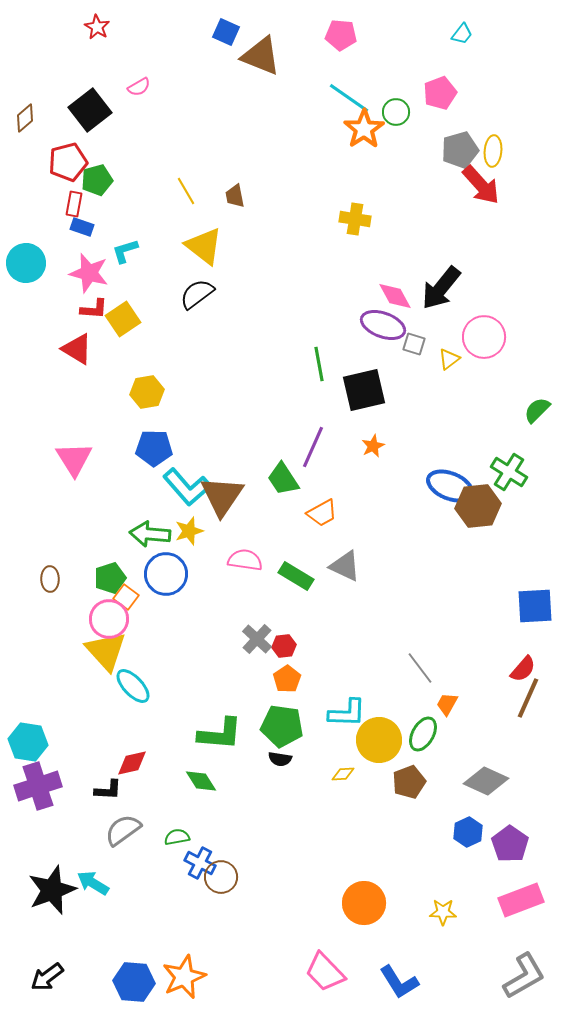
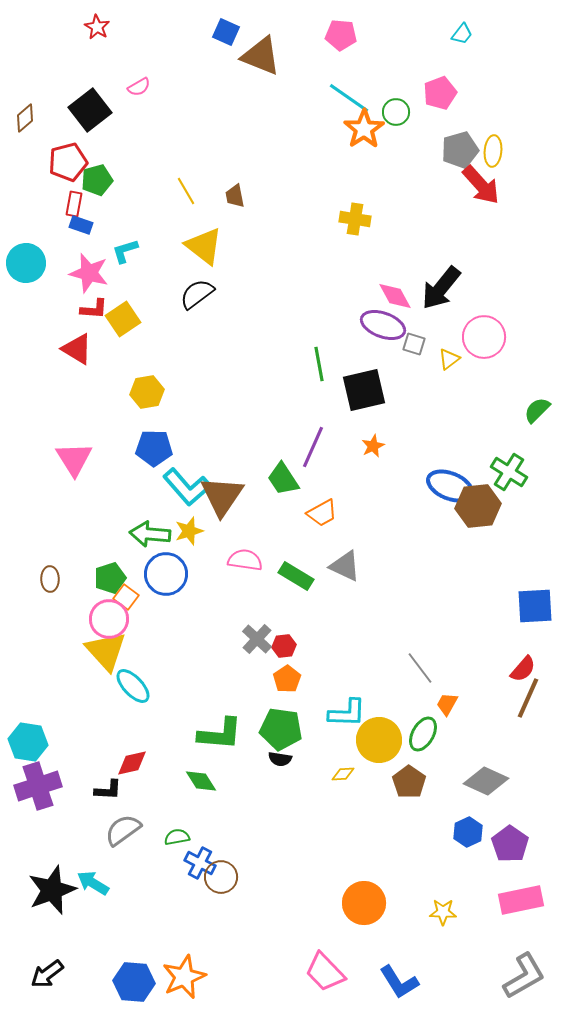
blue rectangle at (82, 227): moved 1 px left, 2 px up
green pentagon at (282, 726): moved 1 px left, 3 px down
brown pentagon at (409, 782): rotated 16 degrees counterclockwise
pink rectangle at (521, 900): rotated 9 degrees clockwise
black arrow at (47, 977): moved 3 px up
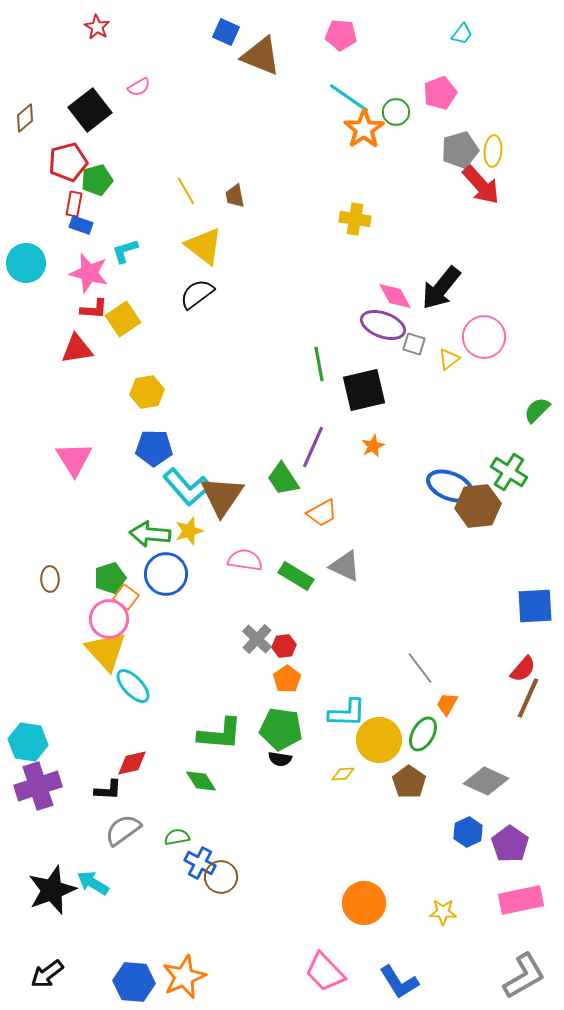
red triangle at (77, 349): rotated 40 degrees counterclockwise
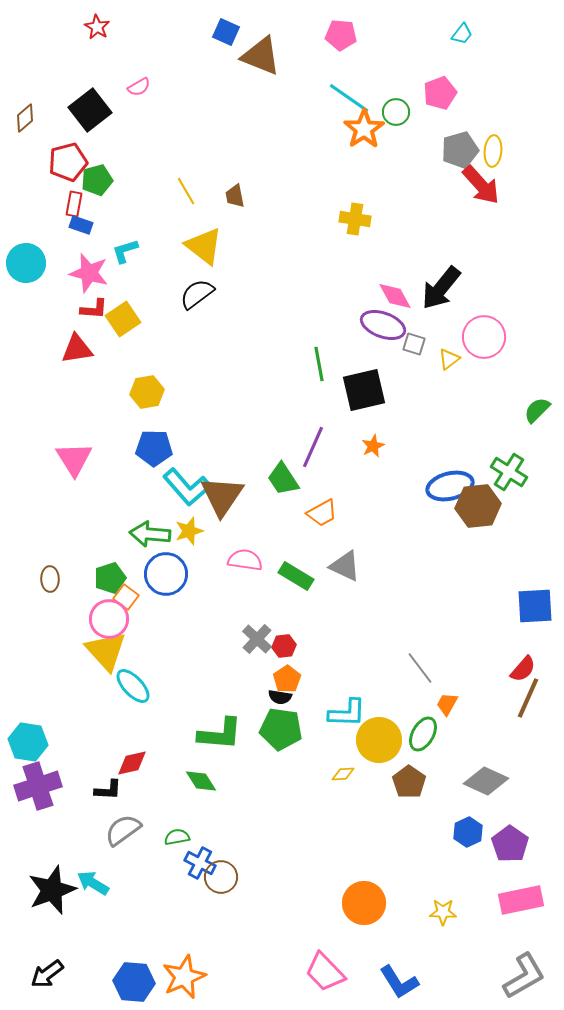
blue ellipse at (450, 486): rotated 36 degrees counterclockwise
black semicircle at (280, 759): moved 62 px up
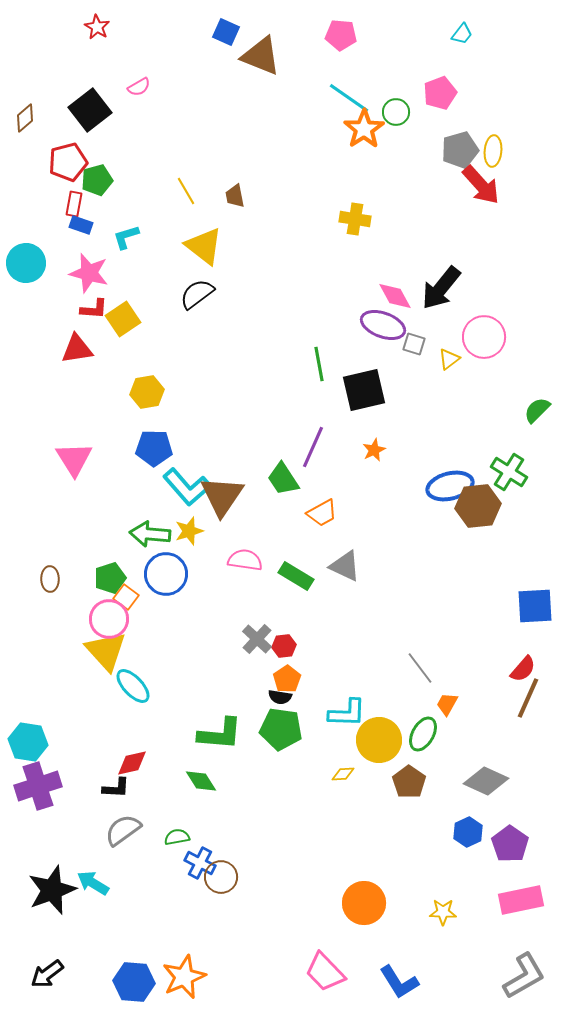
cyan L-shape at (125, 251): moved 1 px right, 14 px up
orange star at (373, 446): moved 1 px right, 4 px down
black L-shape at (108, 790): moved 8 px right, 2 px up
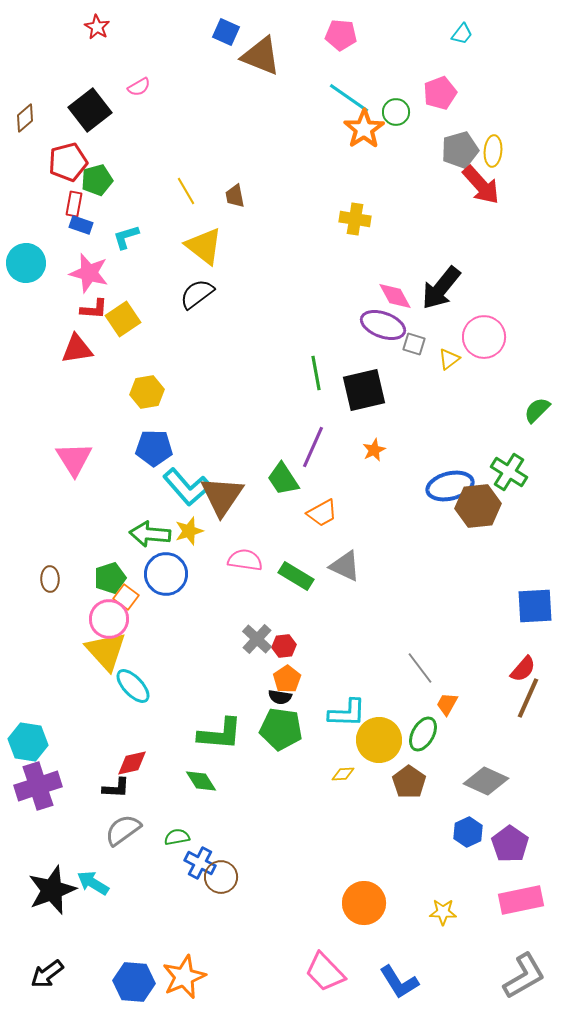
green line at (319, 364): moved 3 px left, 9 px down
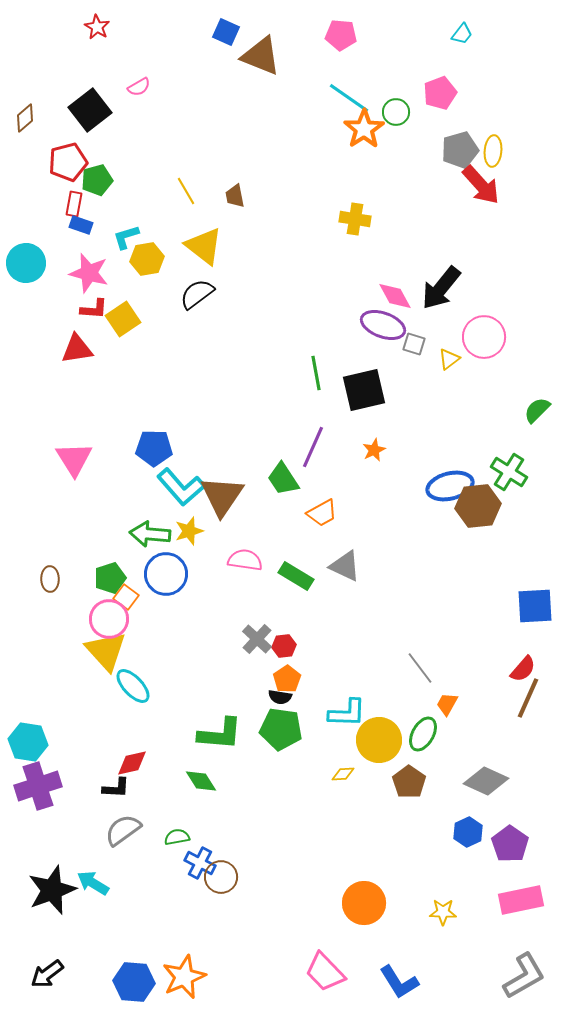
yellow hexagon at (147, 392): moved 133 px up
cyan L-shape at (187, 487): moved 6 px left
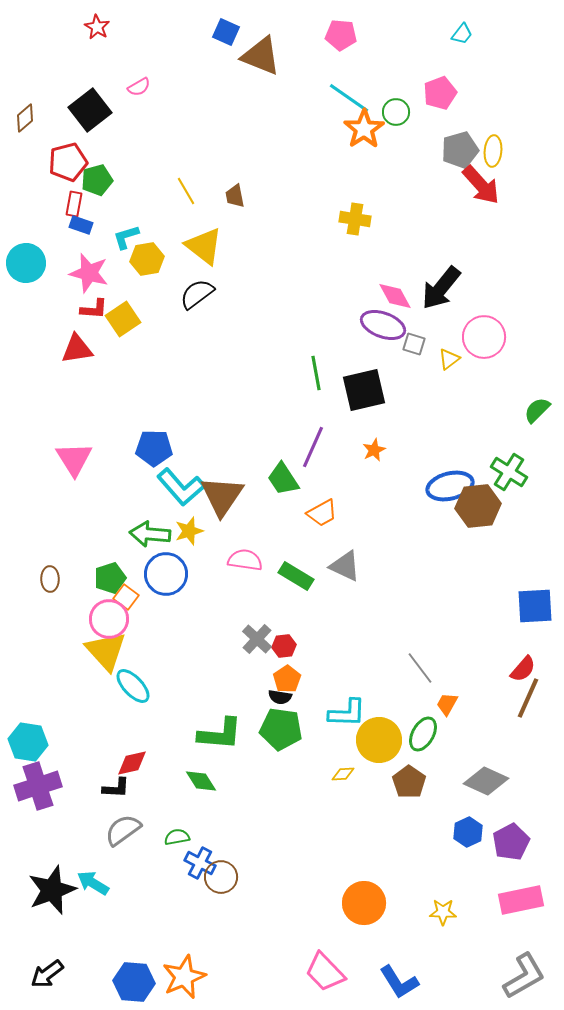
purple pentagon at (510, 844): moved 1 px right, 2 px up; rotated 9 degrees clockwise
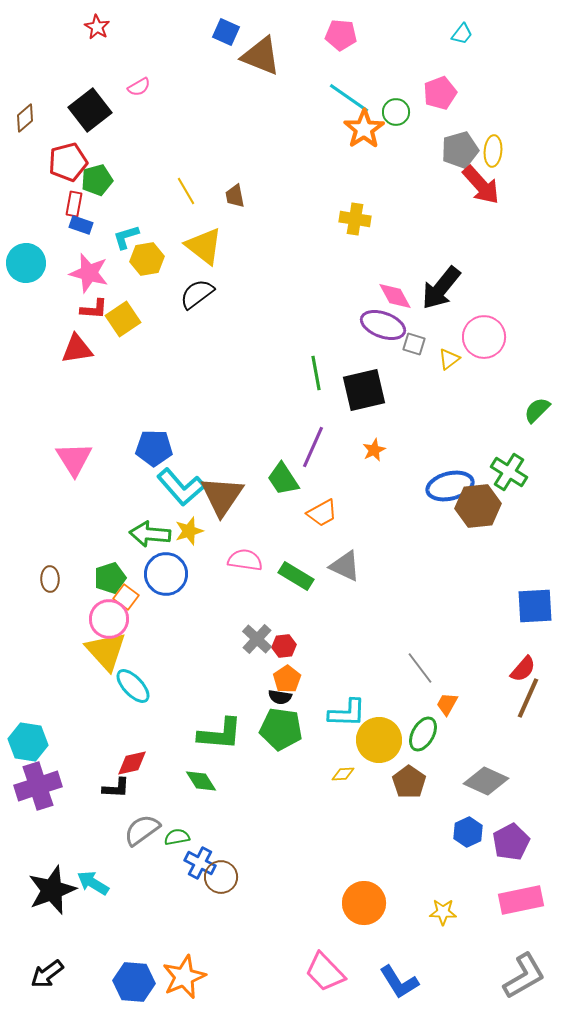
gray semicircle at (123, 830): moved 19 px right
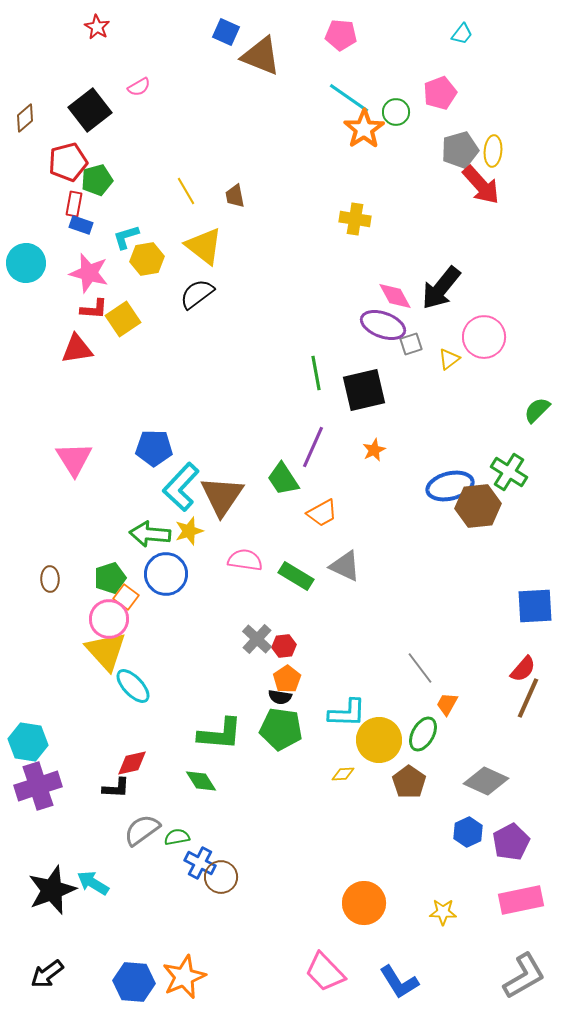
gray square at (414, 344): moved 3 px left; rotated 35 degrees counterclockwise
cyan L-shape at (181, 487): rotated 84 degrees clockwise
